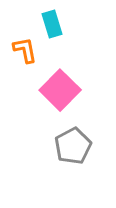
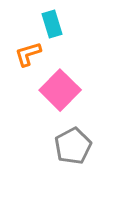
orange L-shape: moved 3 px right, 4 px down; rotated 96 degrees counterclockwise
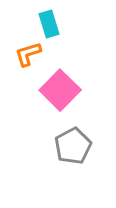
cyan rectangle: moved 3 px left
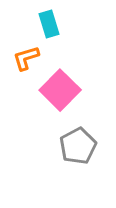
orange L-shape: moved 2 px left, 4 px down
gray pentagon: moved 5 px right
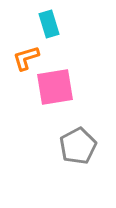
pink square: moved 5 px left, 3 px up; rotated 36 degrees clockwise
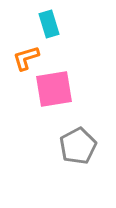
pink square: moved 1 px left, 2 px down
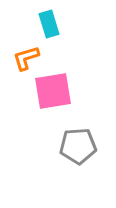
pink square: moved 1 px left, 2 px down
gray pentagon: rotated 24 degrees clockwise
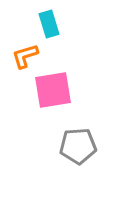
orange L-shape: moved 1 px left, 2 px up
pink square: moved 1 px up
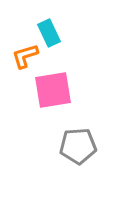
cyan rectangle: moved 9 px down; rotated 8 degrees counterclockwise
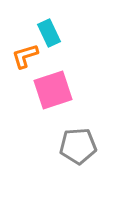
pink square: rotated 9 degrees counterclockwise
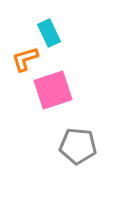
orange L-shape: moved 3 px down
gray pentagon: rotated 9 degrees clockwise
